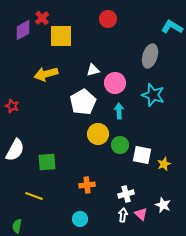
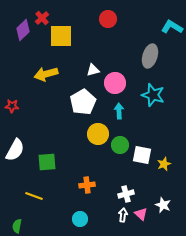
purple diamond: rotated 15 degrees counterclockwise
red star: rotated 16 degrees counterclockwise
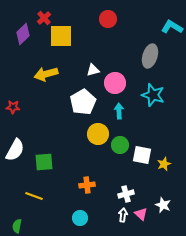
red cross: moved 2 px right
purple diamond: moved 4 px down
red star: moved 1 px right, 1 px down
green square: moved 3 px left
cyan circle: moved 1 px up
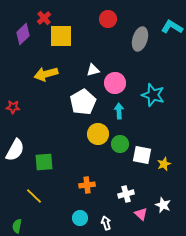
gray ellipse: moved 10 px left, 17 px up
green circle: moved 1 px up
yellow line: rotated 24 degrees clockwise
white arrow: moved 17 px left, 8 px down; rotated 24 degrees counterclockwise
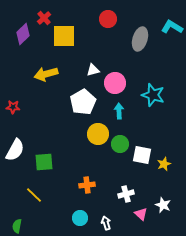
yellow square: moved 3 px right
yellow line: moved 1 px up
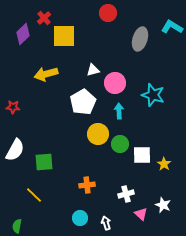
red circle: moved 6 px up
white square: rotated 12 degrees counterclockwise
yellow star: rotated 16 degrees counterclockwise
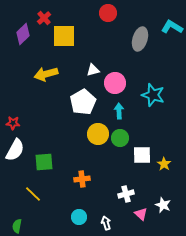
red star: moved 16 px down
green circle: moved 6 px up
orange cross: moved 5 px left, 6 px up
yellow line: moved 1 px left, 1 px up
cyan circle: moved 1 px left, 1 px up
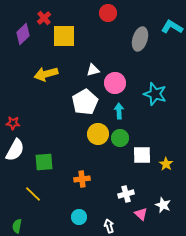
cyan star: moved 2 px right, 1 px up
white pentagon: moved 2 px right
yellow star: moved 2 px right
white arrow: moved 3 px right, 3 px down
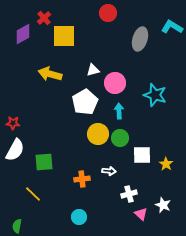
purple diamond: rotated 15 degrees clockwise
yellow arrow: moved 4 px right; rotated 30 degrees clockwise
cyan star: moved 1 px down
white cross: moved 3 px right
white arrow: moved 55 px up; rotated 112 degrees clockwise
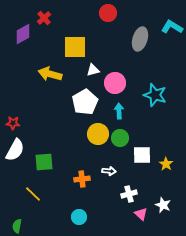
yellow square: moved 11 px right, 11 px down
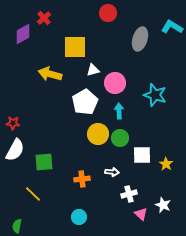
white arrow: moved 3 px right, 1 px down
